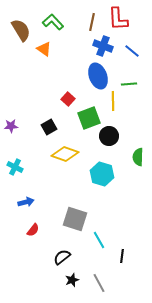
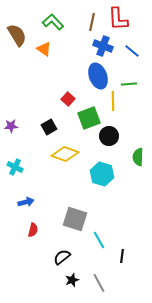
brown semicircle: moved 4 px left, 5 px down
red semicircle: rotated 24 degrees counterclockwise
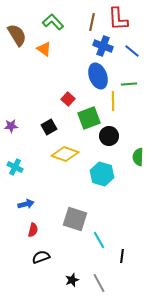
blue arrow: moved 2 px down
black semicircle: moved 21 px left; rotated 18 degrees clockwise
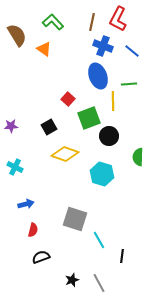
red L-shape: rotated 30 degrees clockwise
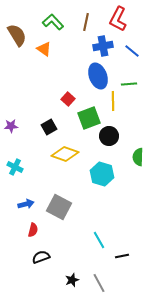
brown line: moved 6 px left
blue cross: rotated 30 degrees counterclockwise
gray square: moved 16 px left, 12 px up; rotated 10 degrees clockwise
black line: rotated 72 degrees clockwise
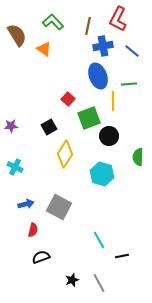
brown line: moved 2 px right, 4 px down
yellow diamond: rotated 76 degrees counterclockwise
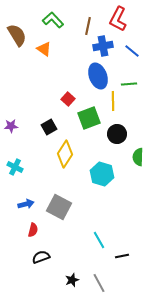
green L-shape: moved 2 px up
black circle: moved 8 px right, 2 px up
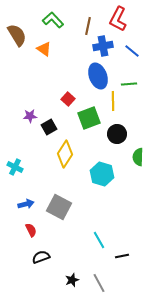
purple star: moved 19 px right, 10 px up
red semicircle: moved 2 px left; rotated 40 degrees counterclockwise
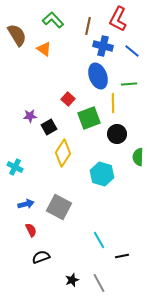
blue cross: rotated 24 degrees clockwise
yellow line: moved 2 px down
yellow diamond: moved 2 px left, 1 px up
